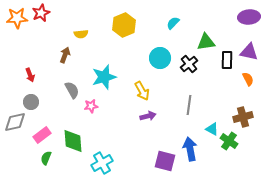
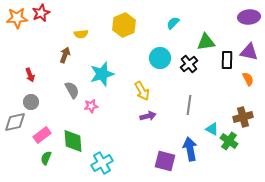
cyan star: moved 2 px left, 3 px up
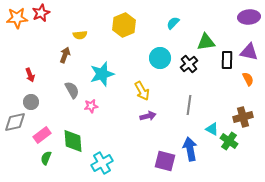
yellow semicircle: moved 1 px left, 1 px down
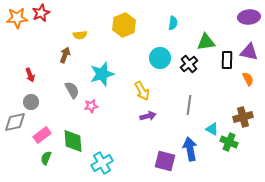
cyan semicircle: rotated 144 degrees clockwise
green cross: moved 1 px down; rotated 12 degrees counterclockwise
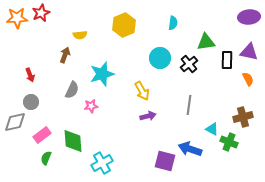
gray semicircle: rotated 54 degrees clockwise
blue arrow: rotated 60 degrees counterclockwise
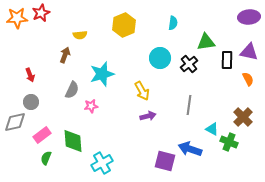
brown cross: rotated 30 degrees counterclockwise
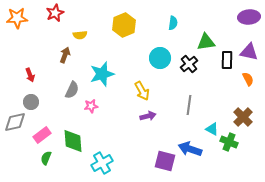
red star: moved 14 px right
